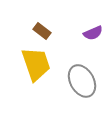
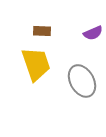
brown rectangle: rotated 36 degrees counterclockwise
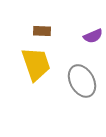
purple semicircle: moved 3 px down
